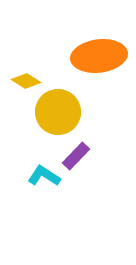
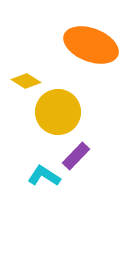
orange ellipse: moved 8 px left, 11 px up; rotated 28 degrees clockwise
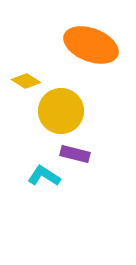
yellow circle: moved 3 px right, 1 px up
purple rectangle: moved 1 px left, 2 px up; rotated 60 degrees clockwise
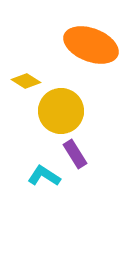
purple rectangle: rotated 44 degrees clockwise
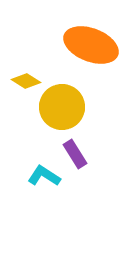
yellow circle: moved 1 px right, 4 px up
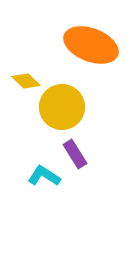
yellow diamond: rotated 12 degrees clockwise
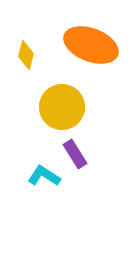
yellow diamond: moved 26 px up; rotated 60 degrees clockwise
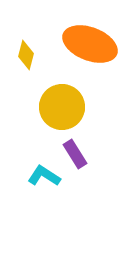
orange ellipse: moved 1 px left, 1 px up
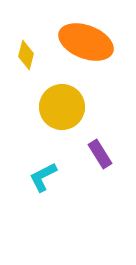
orange ellipse: moved 4 px left, 2 px up
purple rectangle: moved 25 px right
cyan L-shape: moved 1 px left, 1 px down; rotated 60 degrees counterclockwise
